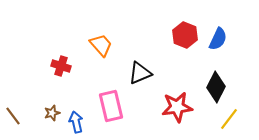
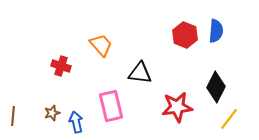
blue semicircle: moved 2 px left, 8 px up; rotated 20 degrees counterclockwise
black triangle: rotated 30 degrees clockwise
brown line: rotated 42 degrees clockwise
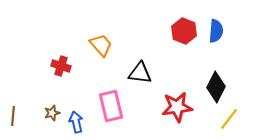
red hexagon: moved 1 px left, 4 px up
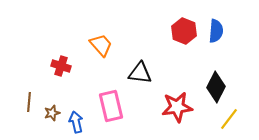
brown line: moved 16 px right, 14 px up
